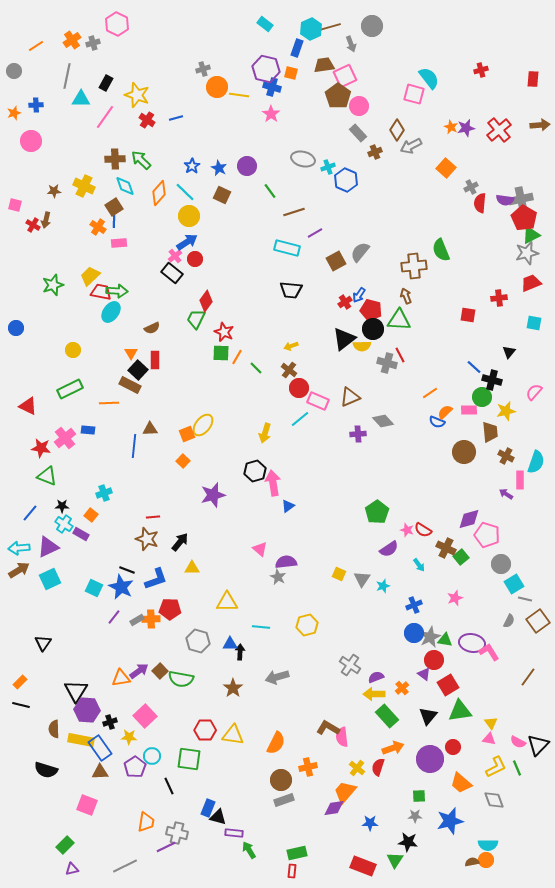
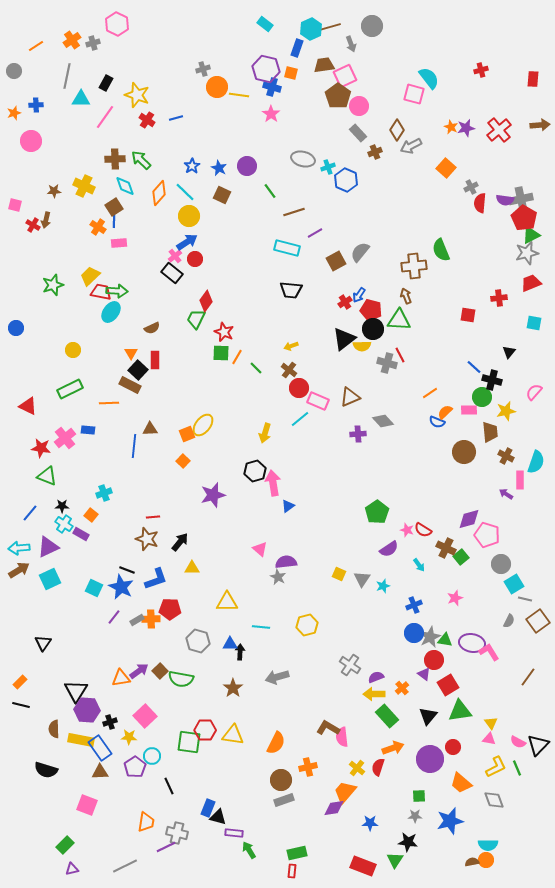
green square at (189, 759): moved 17 px up
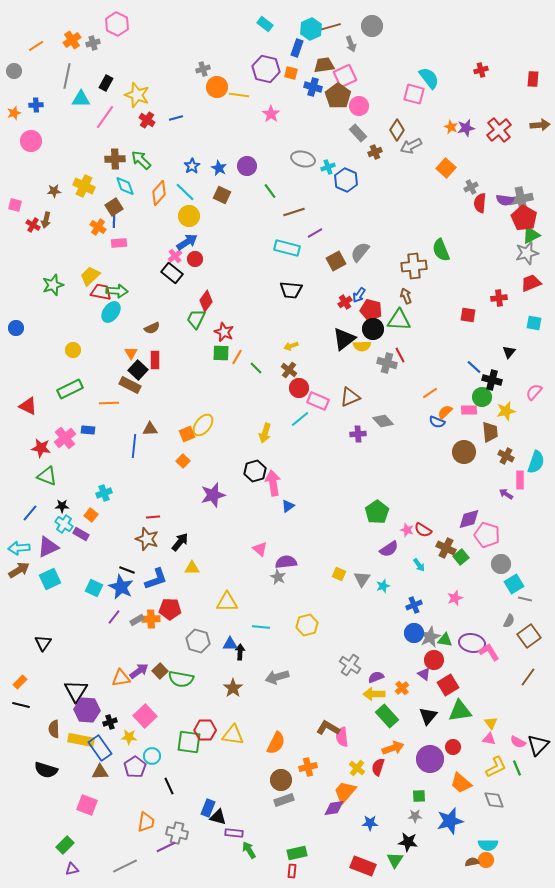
blue cross at (272, 87): moved 41 px right
brown square at (538, 621): moved 9 px left, 15 px down
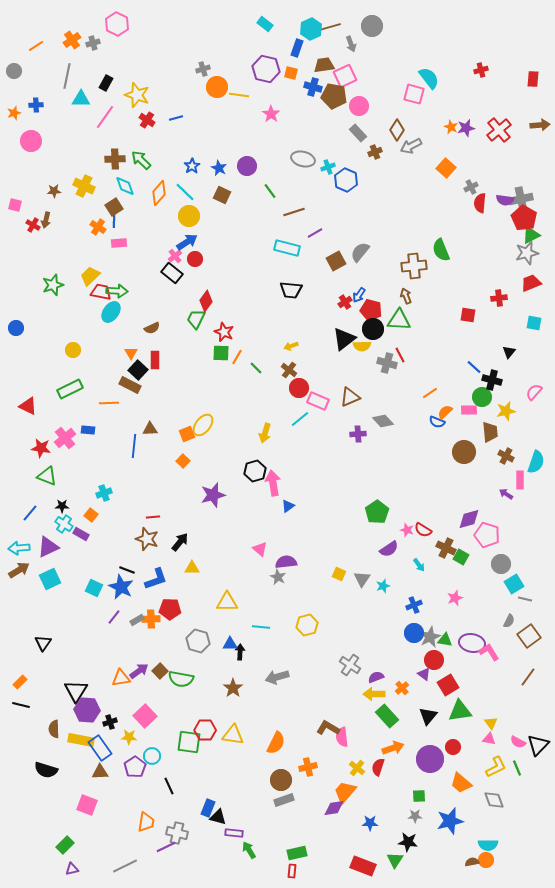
brown pentagon at (338, 96): moved 4 px left; rotated 25 degrees counterclockwise
green square at (461, 557): rotated 21 degrees counterclockwise
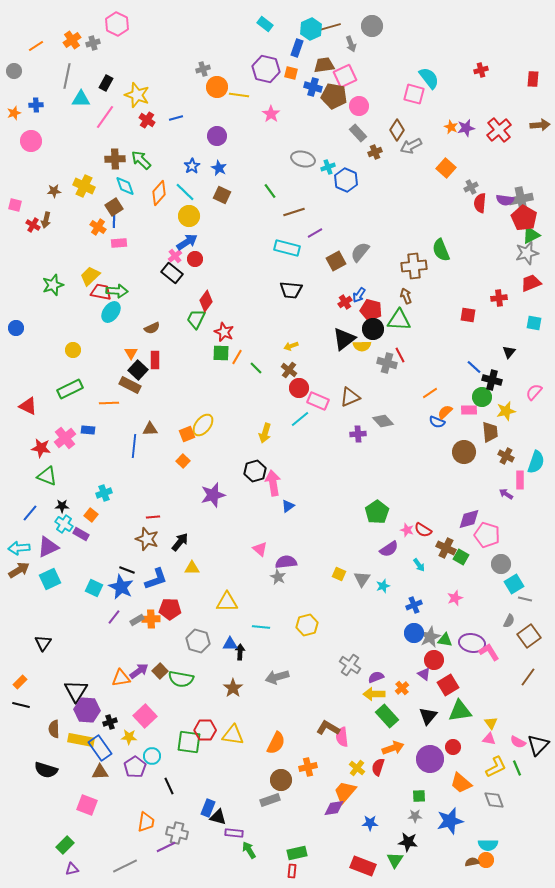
purple circle at (247, 166): moved 30 px left, 30 px up
gray rectangle at (284, 800): moved 14 px left
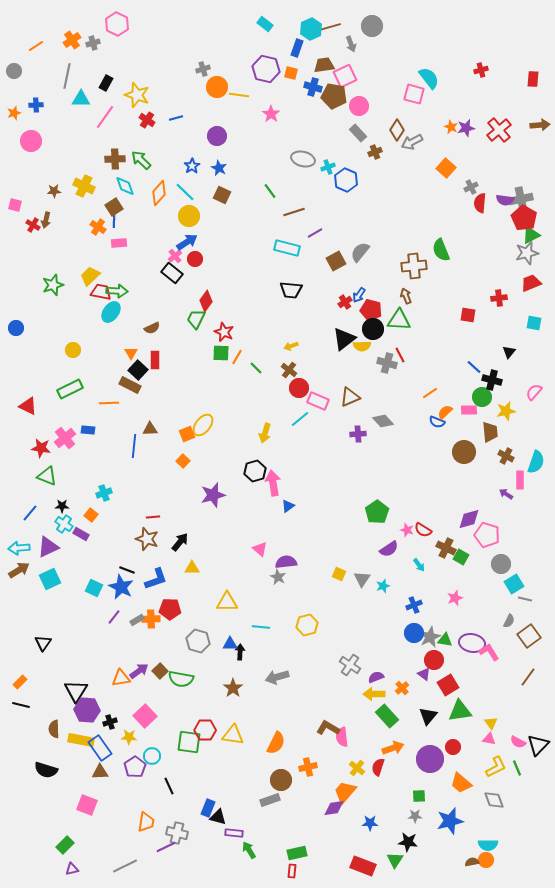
gray arrow at (411, 146): moved 1 px right, 4 px up
